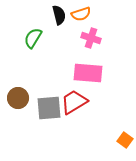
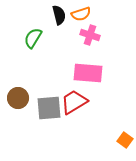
pink cross: moved 1 px left, 3 px up
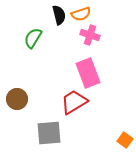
pink rectangle: rotated 64 degrees clockwise
brown circle: moved 1 px left, 1 px down
gray square: moved 25 px down
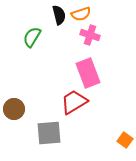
green semicircle: moved 1 px left, 1 px up
brown circle: moved 3 px left, 10 px down
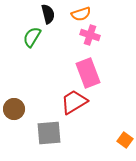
black semicircle: moved 11 px left, 1 px up
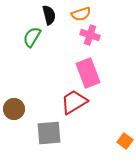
black semicircle: moved 1 px right, 1 px down
orange square: moved 1 px down
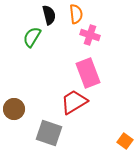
orange semicircle: moved 5 px left; rotated 78 degrees counterclockwise
gray square: rotated 24 degrees clockwise
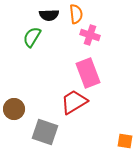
black semicircle: rotated 102 degrees clockwise
gray square: moved 4 px left, 1 px up
orange square: rotated 28 degrees counterclockwise
